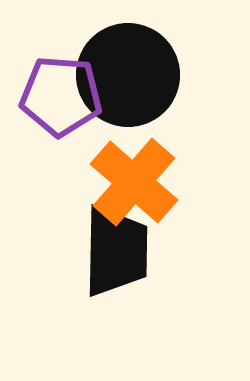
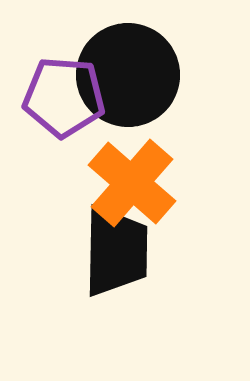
purple pentagon: moved 3 px right, 1 px down
orange cross: moved 2 px left, 1 px down
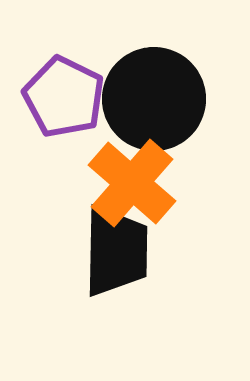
black circle: moved 26 px right, 24 px down
purple pentagon: rotated 22 degrees clockwise
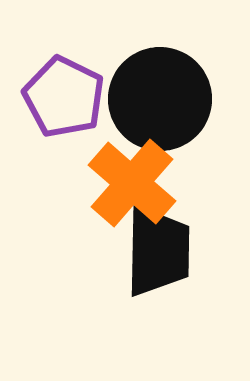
black circle: moved 6 px right
black trapezoid: moved 42 px right
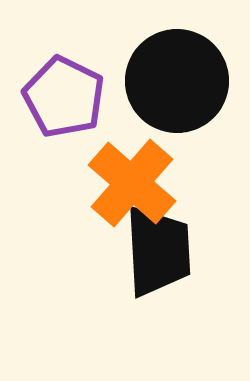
black circle: moved 17 px right, 18 px up
black trapezoid: rotated 4 degrees counterclockwise
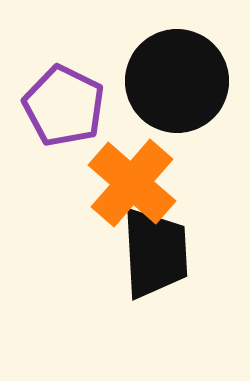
purple pentagon: moved 9 px down
black trapezoid: moved 3 px left, 2 px down
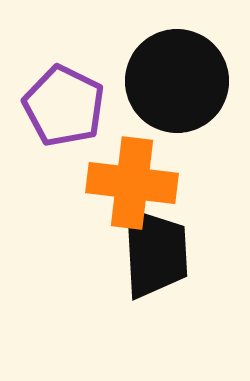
orange cross: rotated 34 degrees counterclockwise
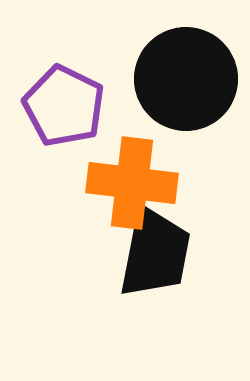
black circle: moved 9 px right, 2 px up
black trapezoid: rotated 14 degrees clockwise
